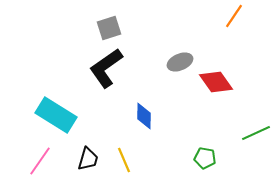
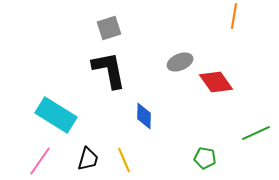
orange line: rotated 25 degrees counterclockwise
black L-shape: moved 3 px right, 2 px down; rotated 114 degrees clockwise
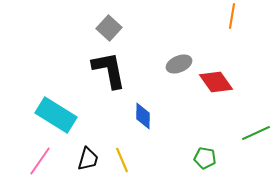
orange line: moved 2 px left
gray square: rotated 30 degrees counterclockwise
gray ellipse: moved 1 px left, 2 px down
blue diamond: moved 1 px left
yellow line: moved 2 px left
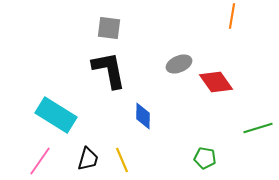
gray square: rotated 35 degrees counterclockwise
green line: moved 2 px right, 5 px up; rotated 8 degrees clockwise
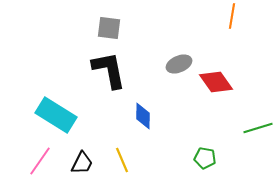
black trapezoid: moved 6 px left, 4 px down; rotated 10 degrees clockwise
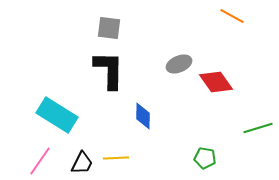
orange line: rotated 70 degrees counterclockwise
black L-shape: rotated 12 degrees clockwise
cyan rectangle: moved 1 px right
yellow line: moved 6 px left, 2 px up; rotated 70 degrees counterclockwise
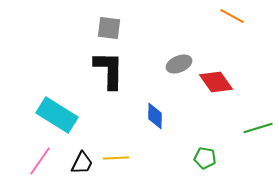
blue diamond: moved 12 px right
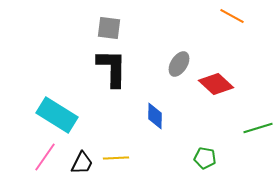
gray ellipse: rotated 35 degrees counterclockwise
black L-shape: moved 3 px right, 2 px up
red diamond: moved 2 px down; rotated 12 degrees counterclockwise
pink line: moved 5 px right, 4 px up
